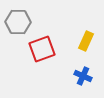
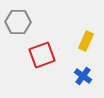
red square: moved 6 px down
blue cross: rotated 12 degrees clockwise
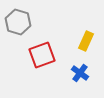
gray hexagon: rotated 15 degrees clockwise
blue cross: moved 3 px left, 3 px up
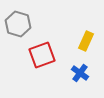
gray hexagon: moved 2 px down
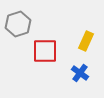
gray hexagon: rotated 25 degrees clockwise
red square: moved 3 px right, 4 px up; rotated 20 degrees clockwise
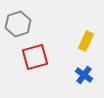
red square: moved 10 px left, 6 px down; rotated 16 degrees counterclockwise
blue cross: moved 4 px right, 2 px down
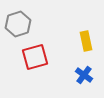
yellow rectangle: rotated 36 degrees counterclockwise
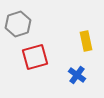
blue cross: moved 7 px left
